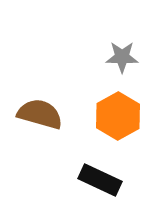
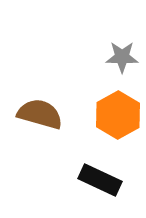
orange hexagon: moved 1 px up
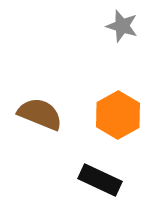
gray star: moved 31 px up; rotated 16 degrees clockwise
brown semicircle: rotated 6 degrees clockwise
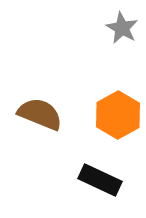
gray star: moved 2 px down; rotated 12 degrees clockwise
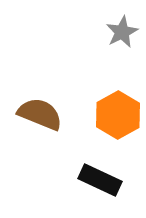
gray star: moved 4 px down; rotated 16 degrees clockwise
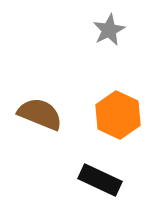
gray star: moved 13 px left, 2 px up
orange hexagon: rotated 6 degrees counterclockwise
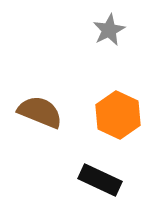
brown semicircle: moved 2 px up
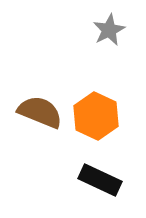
orange hexagon: moved 22 px left, 1 px down
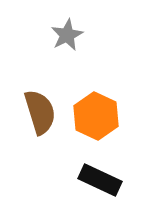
gray star: moved 42 px left, 5 px down
brown semicircle: rotated 51 degrees clockwise
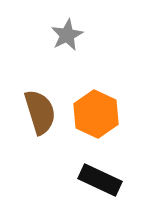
orange hexagon: moved 2 px up
